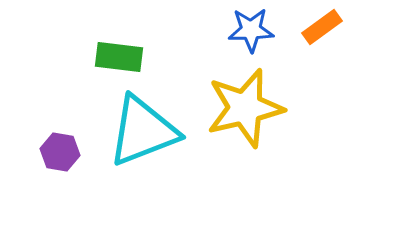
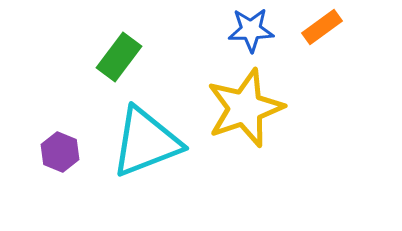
green rectangle: rotated 60 degrees counterclockwise
yellow star: rotated 6 degrees counterclockwise
cyan triangle: moved 3 px right, 11 px down
purple hexagon: rotated 12 degrees clockwise
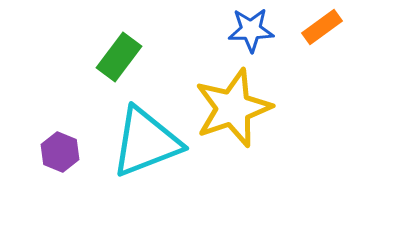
yellow star: moved 12 px left
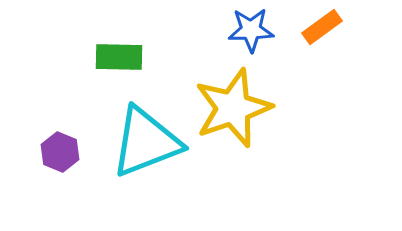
green rectangle: rotated 54 degrees clockwise
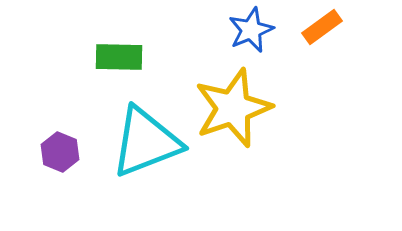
blue star: rotated 21 degrees counterclockwise
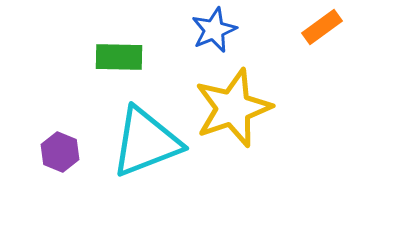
blue star: moved 37 px left
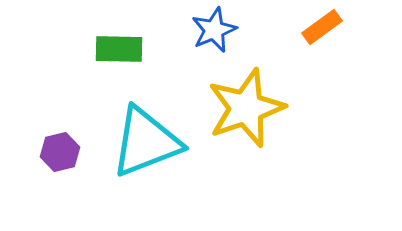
green rectangle: moved 8 px up
yellow star: moved 13 px right
purple hexagon: rotated 24 degrees clockwise
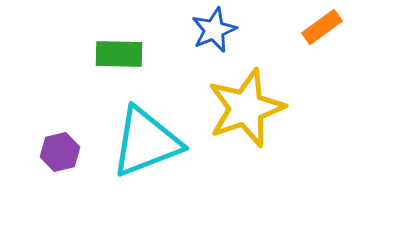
green rectangle: moved 5 px down
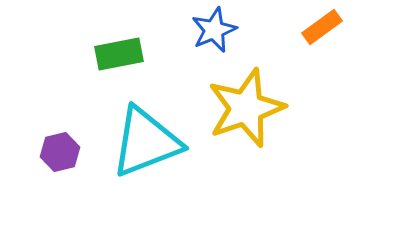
green rectangle: rotated 12 degrees counterclockwise
